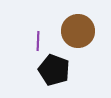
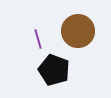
purple line: moved 2 px up; rotated 18 degrees counterclockwise
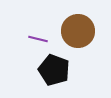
purple line: rotated 60 degrees counterclockwise
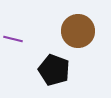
purple line: moved 25 px left
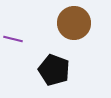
brown circle: moved 4 px left, 8 px up
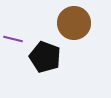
black pentagon: moved 9 px left, 13 px up
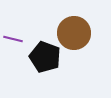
brown circle: moved 10 px down
